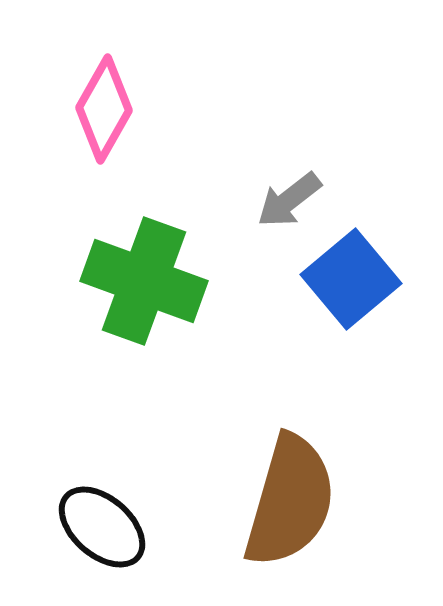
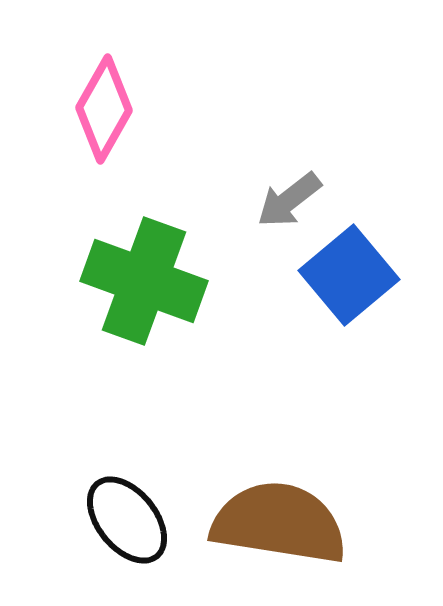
blue square: moved 2 px left, 4 px up
brown semicircle: moved 11 px left, 22 px down; rotated 97 degrees counterclockwise
black ellipse: moved 25 px right, 7 px up; rotated 10 degrees clockwise
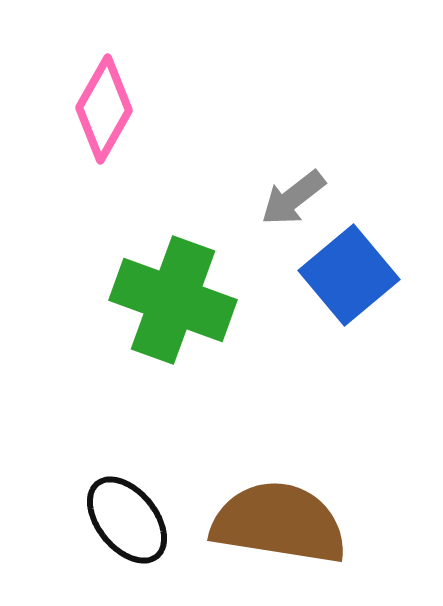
gray arrow: moved 4 px right, 2 px up
green cross: moved 29 px right, 19 px down
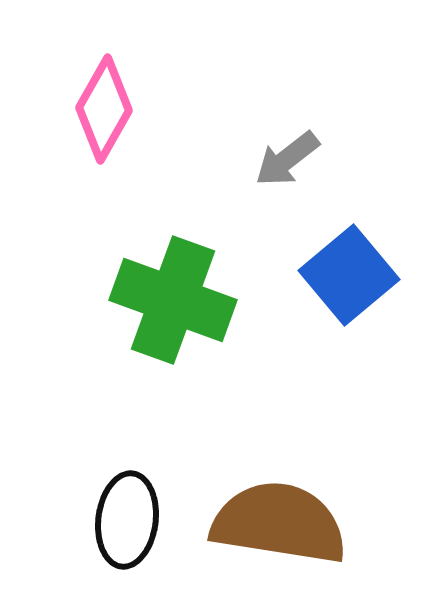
gray arrow: moved 6 px left, 39 px up
black ellipse: rotated 46 degrees clockwise
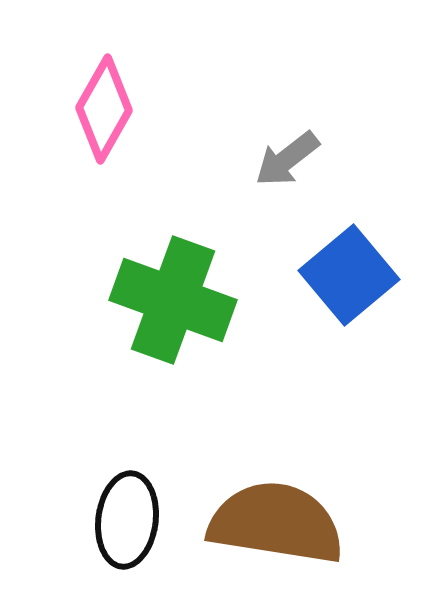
brown semicircle: moved 3 px left
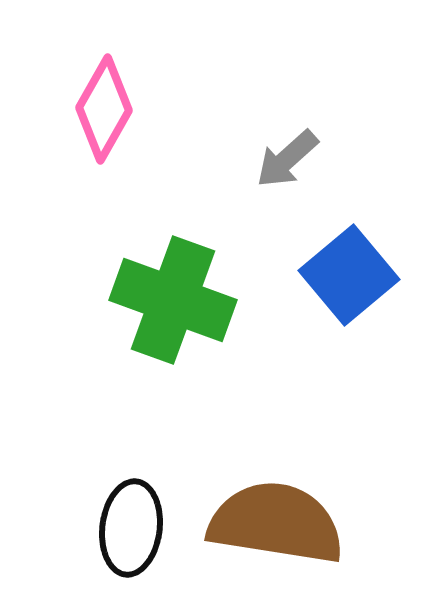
gray arrow: rotated 4 degrees counterclockwise
black ellipse: moved 4 px right, 8 px down
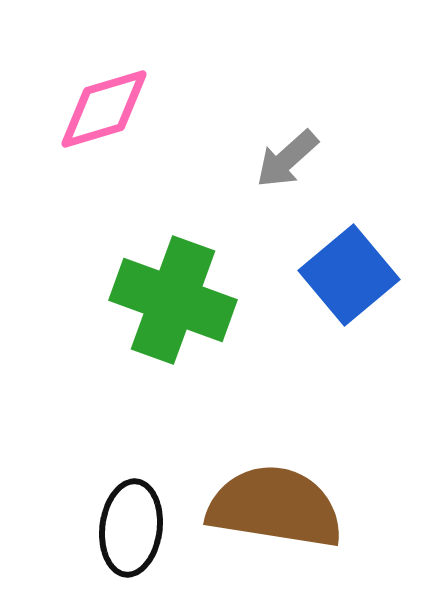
pink diamond: rotated 44 degrees clockwise
brown semicircle: moved 1 px left, 16 px up
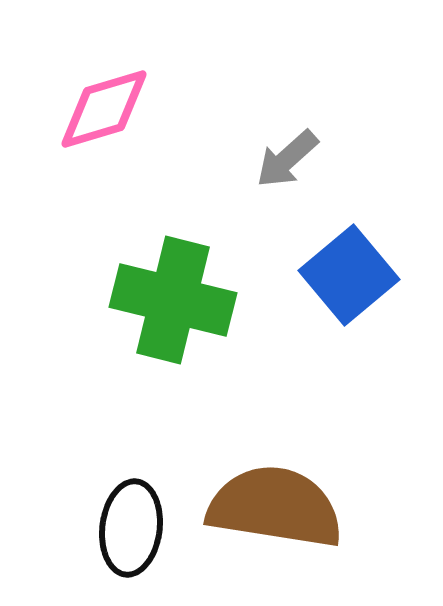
green cross: rotated 6 degrees counterclockwise
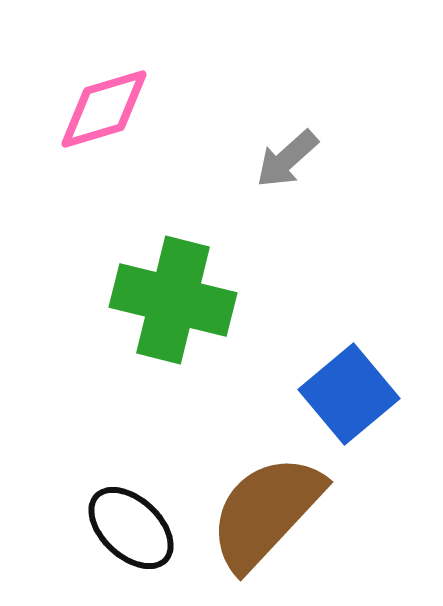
blue square: moved 119 px down
brown semicircle: moved 9 px left, 5 px down; rotated 56 degrees counterclockwise
black ellipse: rotated 54 degrees counterclockwise
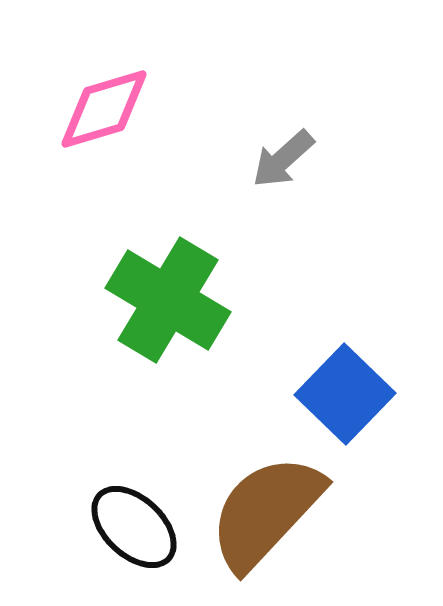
gray arrow: moved 4 px left
green cross: moved 5 px left; rotated 17 degrees clockwise
blue square: moved 4 px left; rotated 6 degrees counterclockwise
black ellipse: moved 3 px right, 1 px up
